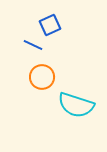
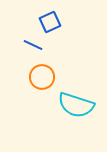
blue square: moved 3 px up
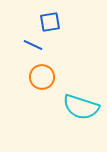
blue square: rotated 15 degrees clockwise
cyan semicircle: moved 5 px right, 2 px down
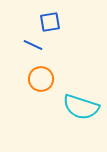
orange circle: moved 1 px left, 2 px down
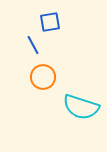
blue line: rotated 36 degrees clockwise
orange circle: moved 2 px right, 2 px up
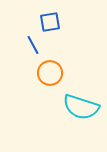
orange circle: moved 7 px right, 4 px up
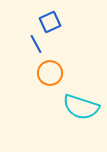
blue square: rotated 15 degrees counterclockwise
blue line: moved 3 px right, 1 px up
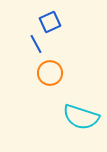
cyan semicircle: moved 10 px down
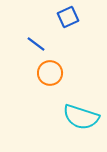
blue square: moved 18 px right, 5 px up
blue line: rotated 24 degrees counterclockwise
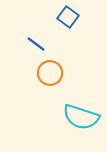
blue square: rotated 30 degrees counterclockwise
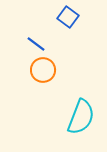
orange circle: moved 7 px left, 3 px up
cyan semicircle: rotated 87 degrees counterclockwise
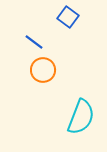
blue line: moved 2 px left, 2 px up
